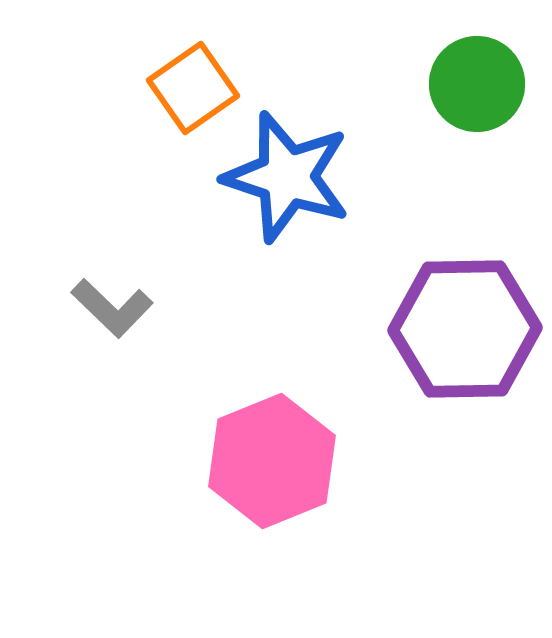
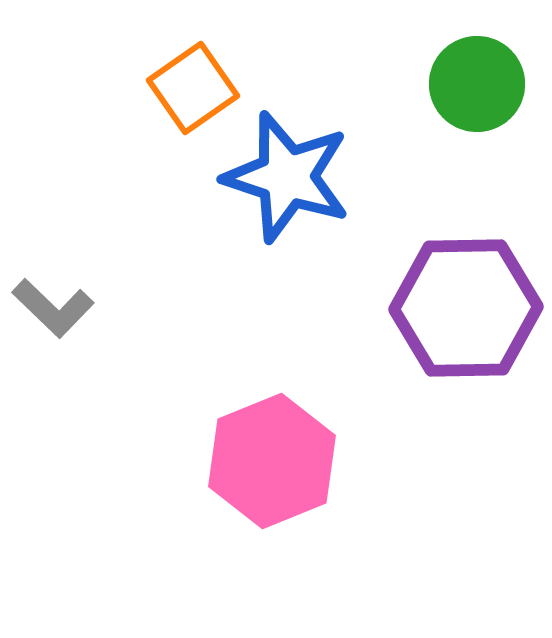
gray L-shape: moved 59 px left
purple hexagon: moved 1 px right, 21 px up
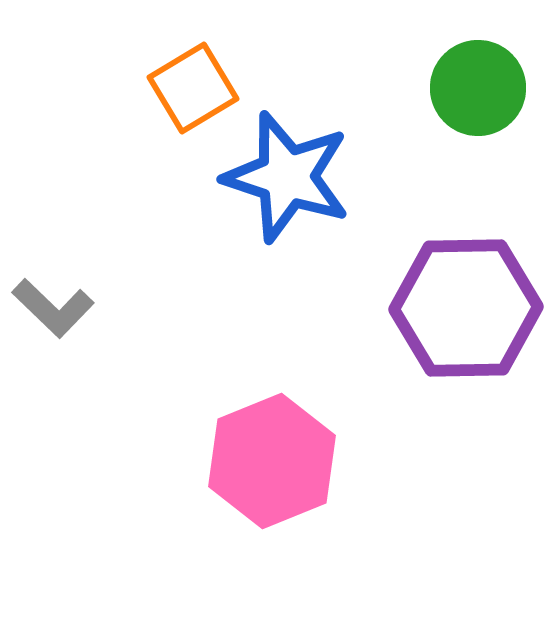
green circle: moved 1 px right, 4 px down
orange square: rotated 4 degrees clockwise
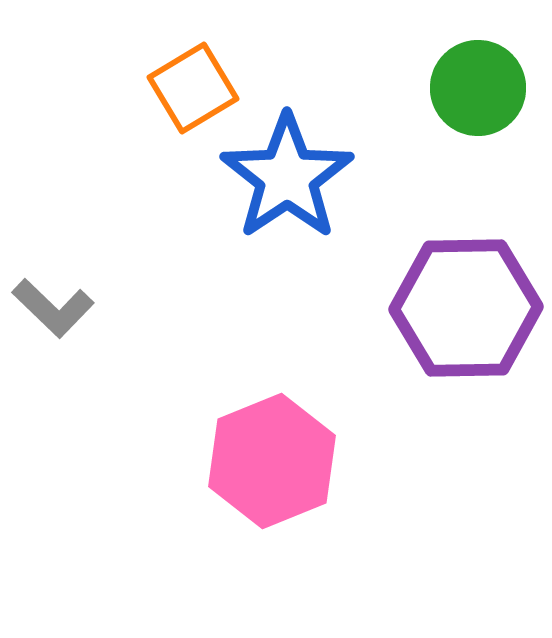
blue star: rotated 20 degrees clockwise
